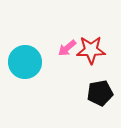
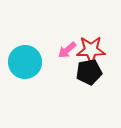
pink arrow: moved 2 px down
black pentagon: moved 11 px left, 21 px up
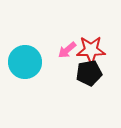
black pentagon: moved 1 px down
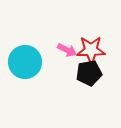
pink arrow: rotated 114 degrees counterclockwise
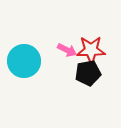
cyan circle: moved 1 px left, 1 px up
black pentagon: moved 1 px left
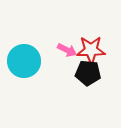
black pentagon: rotated 15 degrees clockwise
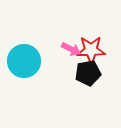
pink arrow: moved 4 px right, 1 px up
black pentagon: rotated 15 degrees counterclockwise
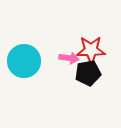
pink arrow: moved 2 px left, 9 px down; rotated 18 degrees counterclockwise
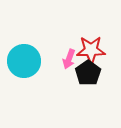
pink arrow: moved 1 px down; rotated 102 degrees clockwise
black pentagon: rotated 25 degrees counterclockwise
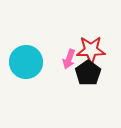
cyan circle: moved 2 px right, 1 px down
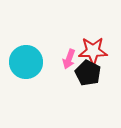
red star: moved 2 px right, 1 px down
black pentagon: rotated 10 degrees counterclockwise
